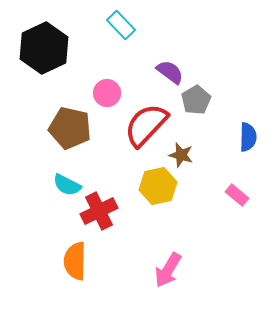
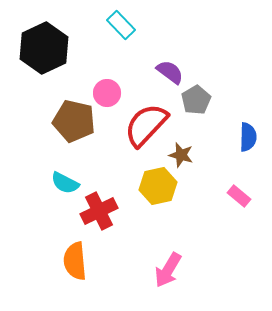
brown pentagon: moved 4 px right, 7 px up
cyan semicircle: moved 2 px left, 2 px up
pink rectangle: moved 2 px right, 1 px down
orange semicircle: rotated 6 degrees counterclockwise
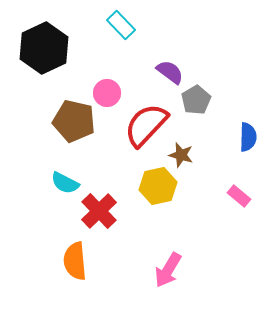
red cross: rotated 18 degrees counterclockwise
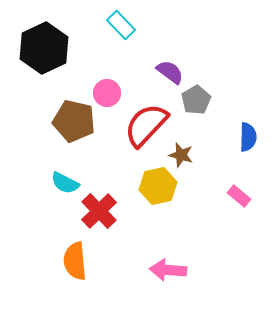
pink arrow: rotated 63 degrees clockwise
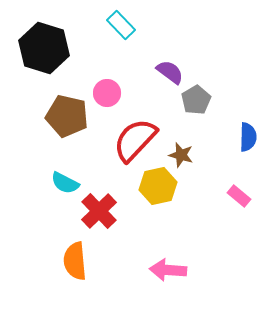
black hexagon: rotated 18 degrees counterclockwise
brown pentagon: moved 7 px left, 5 px up
red semicircle: moved 11 px left, 15 px down
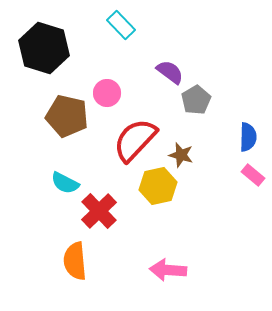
pink rectangle: moved 14 px right, 21 px up
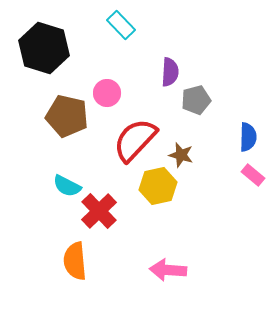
purple semicircle: rotated 56 degrees clockwise
gray pentagon: rotated 16 degrees clockwise
cyan semicircle: moved 2 px right, 3 px down
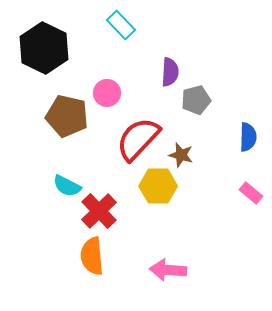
black hexagon: rotated 9 degrees clockwise
red semicircle: moved 3 px right, 1 px up
pink rectangle: moved 2 px left, 18 px down
yellow hexagon: rotated 12 degrees clockwise
orange semicircle: moved 17 px right, 5 px up
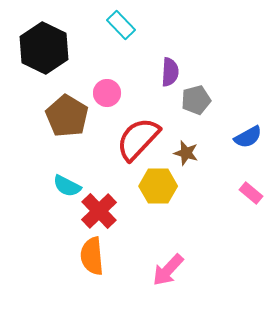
brown pentagon: rotated 18 degrees clockwise
blue semicircle: rotated 60 degrees clockwise
brown star: moved 5 px right, 2 px up
pink arrow: rotated 51 degrees counterclockwise
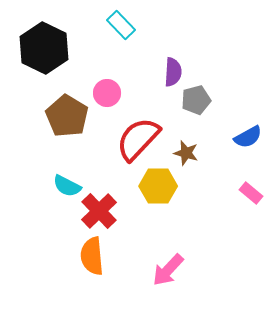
purple semicircle: moved 3 px right
